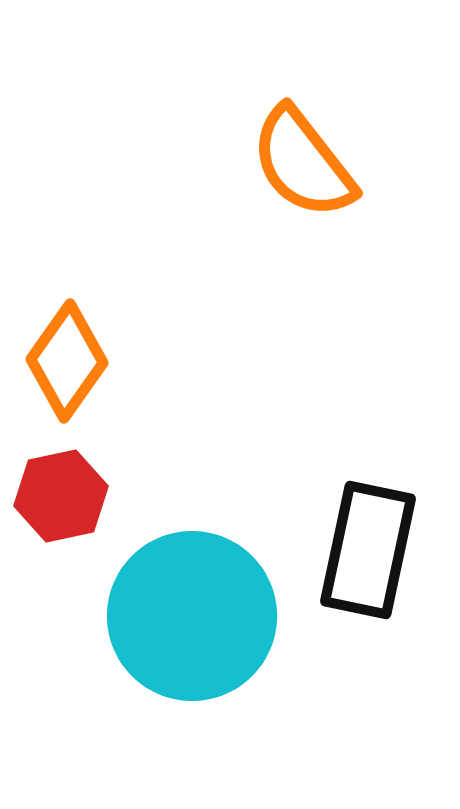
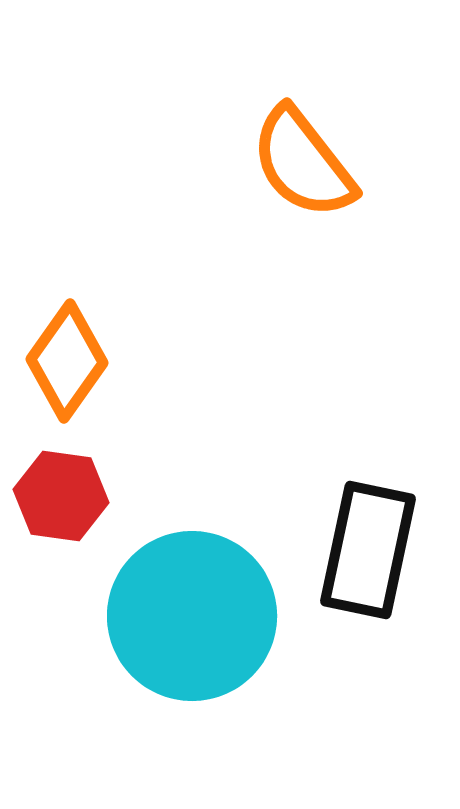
red hexagon: rotated 20 degrees clockwise
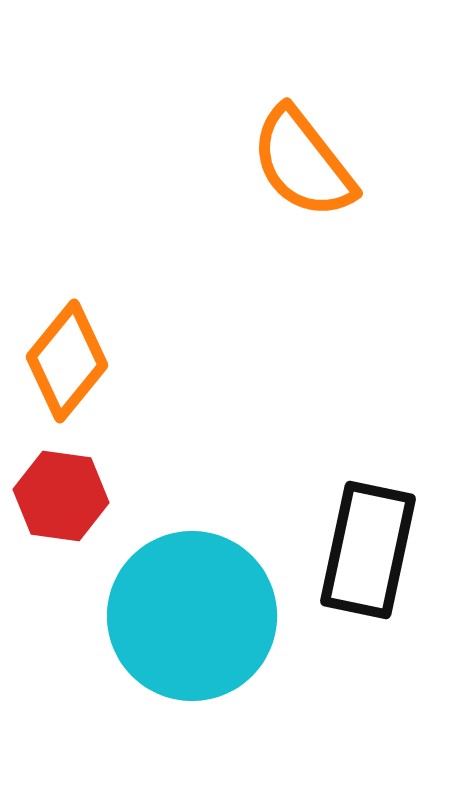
orange diamond: rotated 4 degrees clockwise
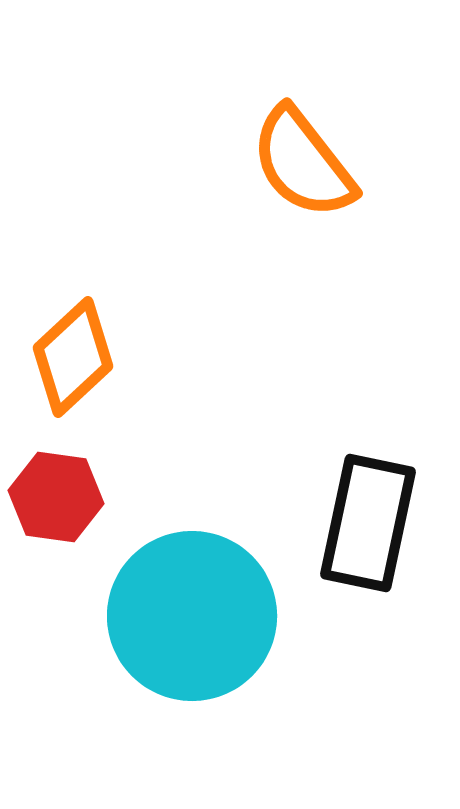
orange diamond: moved 6 px right, 4 px up; rotated 8 degrees clockwise
red hexagon: moved 5 px left, 1 px down
black rectangle: moved 27 px up
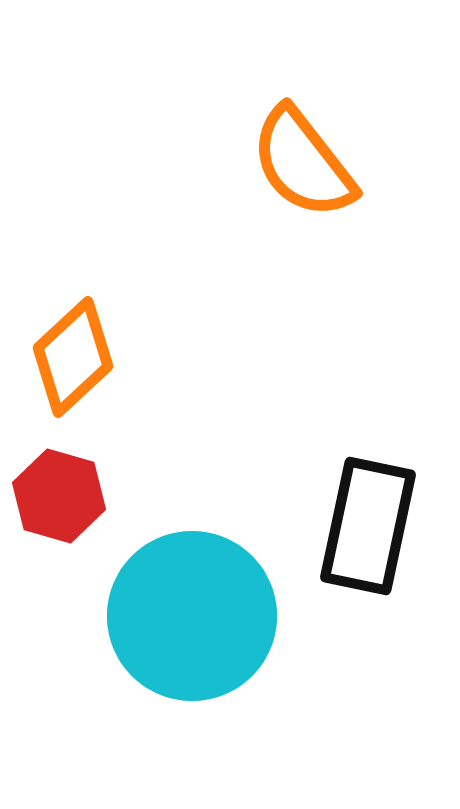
red hexagon: moved 3 px right, 1 px up; rotated 8 degrees clockwise
black rectangle: moved 3 px down
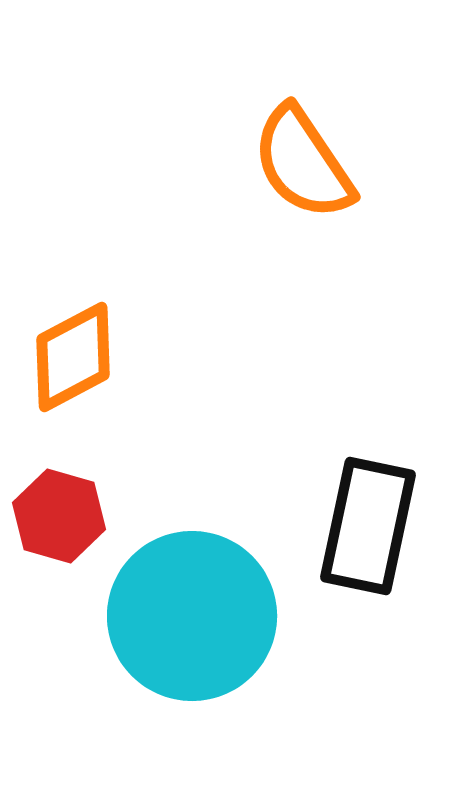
orange semicircle: rotated 4 degrees clockwise
orange diamond: rotated 15 degrees clockwise
red hexagon: moved 20 px down
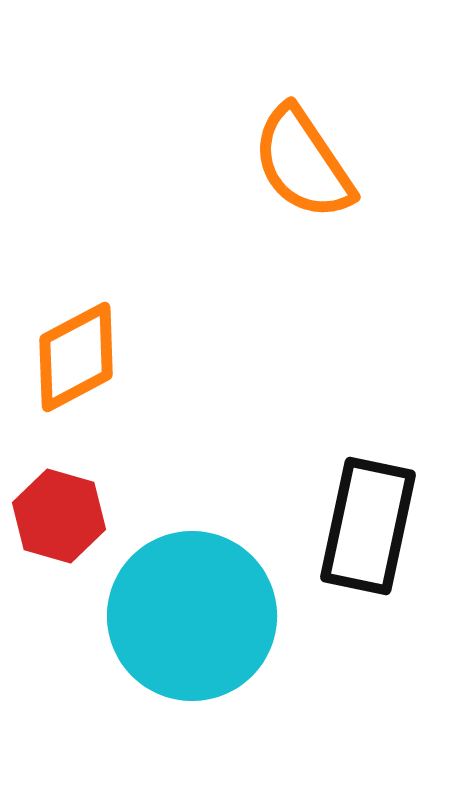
orange diamond: moved 3 px right
